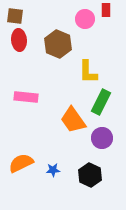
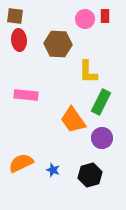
red rectangle: moved 1 px left, 6 px down
brown hexagon: rotated 20 degrees counterclockwise
pink rectangle: moved 2 px up
blue star: rotated 24 degrees clockwise
black hexagon: rotated 20 degrees clockwise
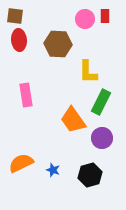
pink rectangle: rotated 75 degrees clockwise
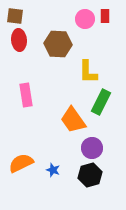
purple circle: moved 10 px left, 10 px down
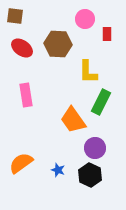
red rectangle: moved 2 px right, 18 px down
red ellipse: moved 3 px right, 8 px down; rotated 50 degrees counterclockwise
purple circle: moved 3 px right
orange semicircle: rotated 10 degrees counterclockwise
blue star: moved 5 px right
black hexagon: rotated 20 degrees counterclockwise
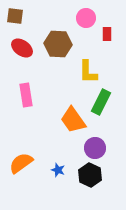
pink circle: moved 1 px right, 1 px up
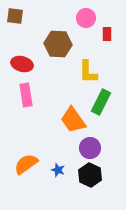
red ellipse: moved 16 px down; rotated 20 degrees counterclockwise
purple circle: moved 5 px left
orange semicircle: moved 5 px right, 1 px down
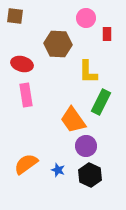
purple circle: moved 4 px left, 2 px up
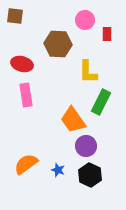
pink circle: moved 1 px left, 2 px down
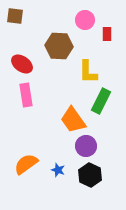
brown hexagon: moved 1 px right, 2 px down
red ellipse: rotated 20 degrees clockwise
green rectangle: moved 1 px up
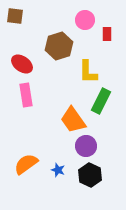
brown hexagon: rotated 20 degrees counterclockwise
